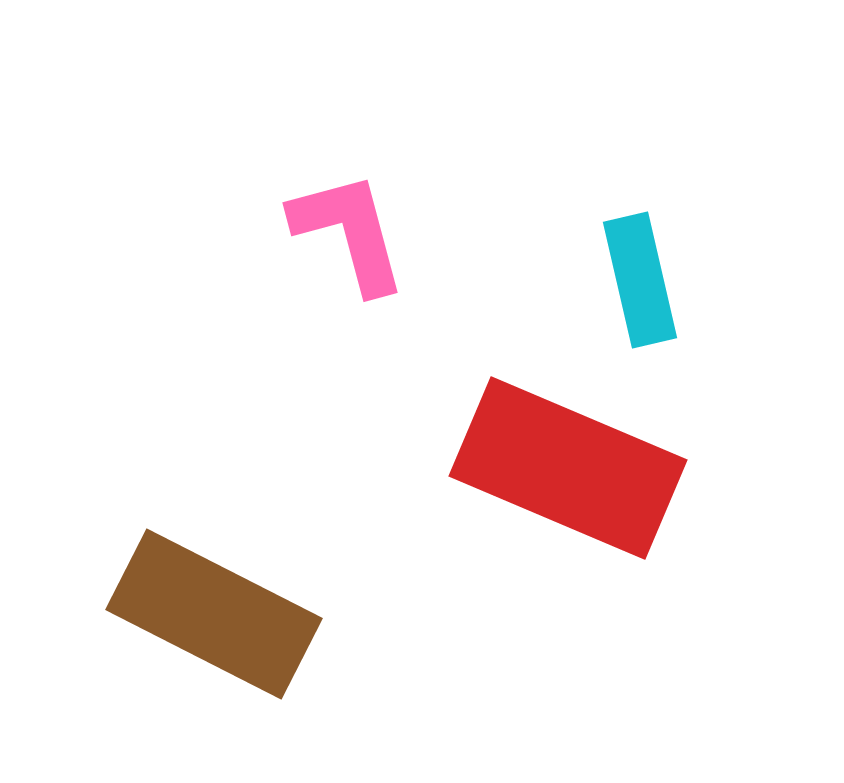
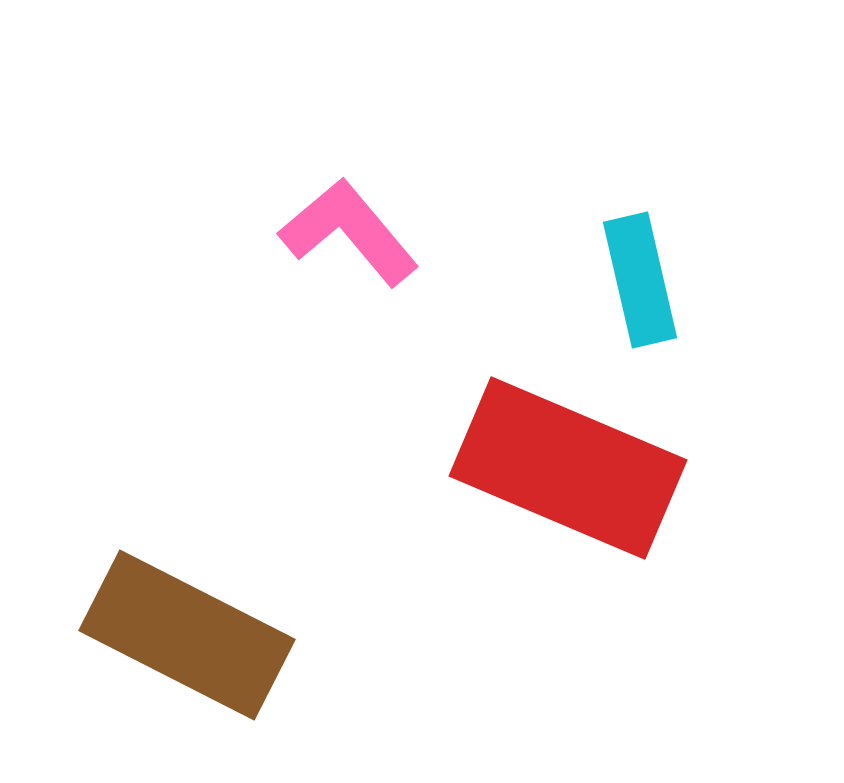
pink L-shape: rotated 25 degrees counterclockwise
brown rectangle: moved 27 px left, 21 px down
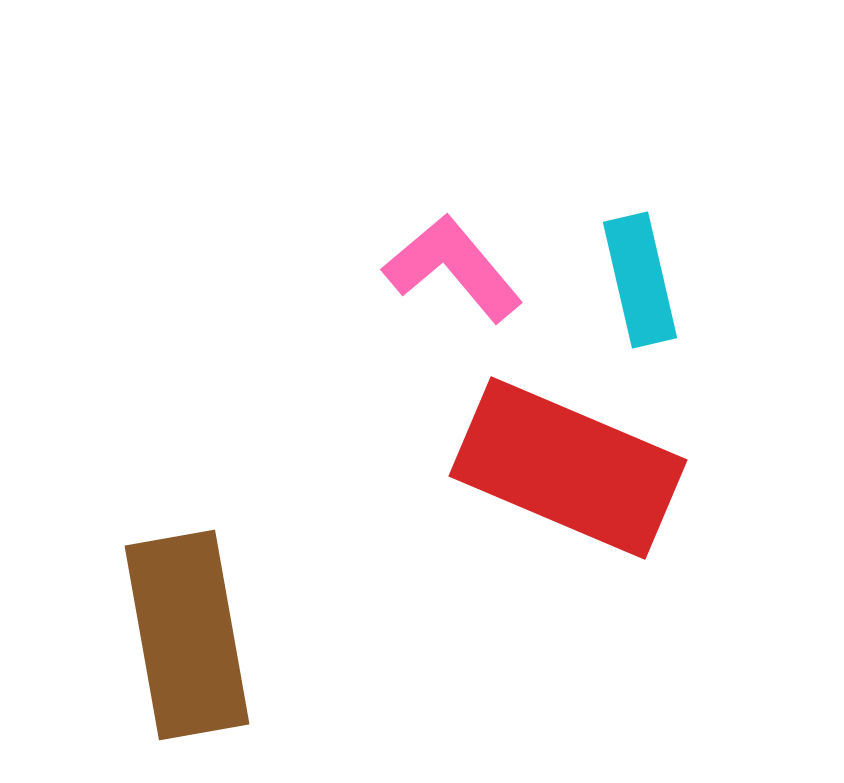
pink L-shape: moved 104 px right, 36 px down
brown rectangle: rotated 53 degrees clockwise
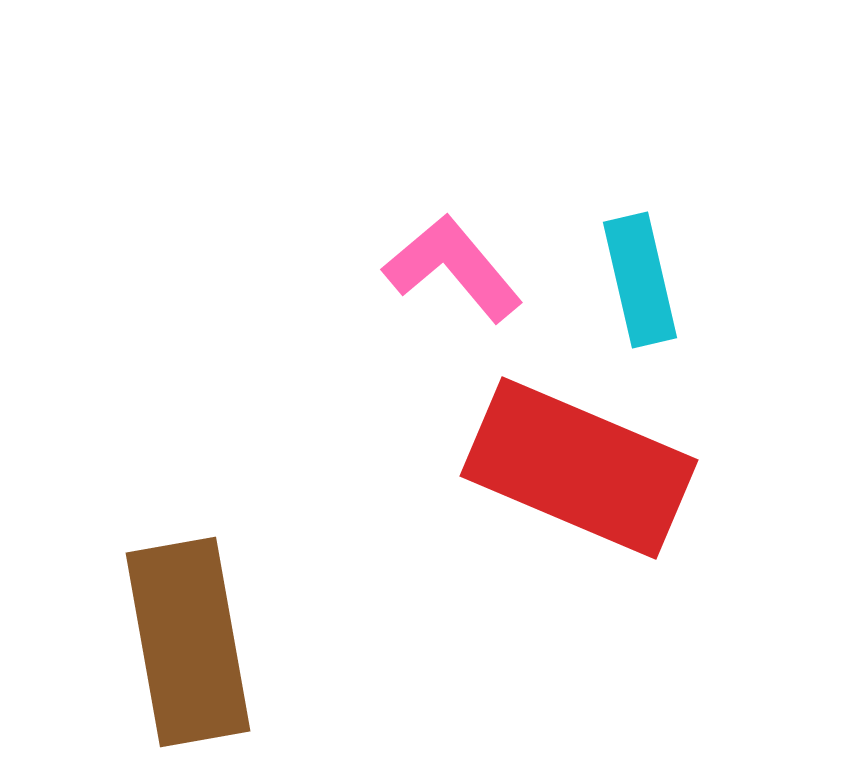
red rectangle: moved 11 px right
brown rectangle: moved 1 px right, 7 px down
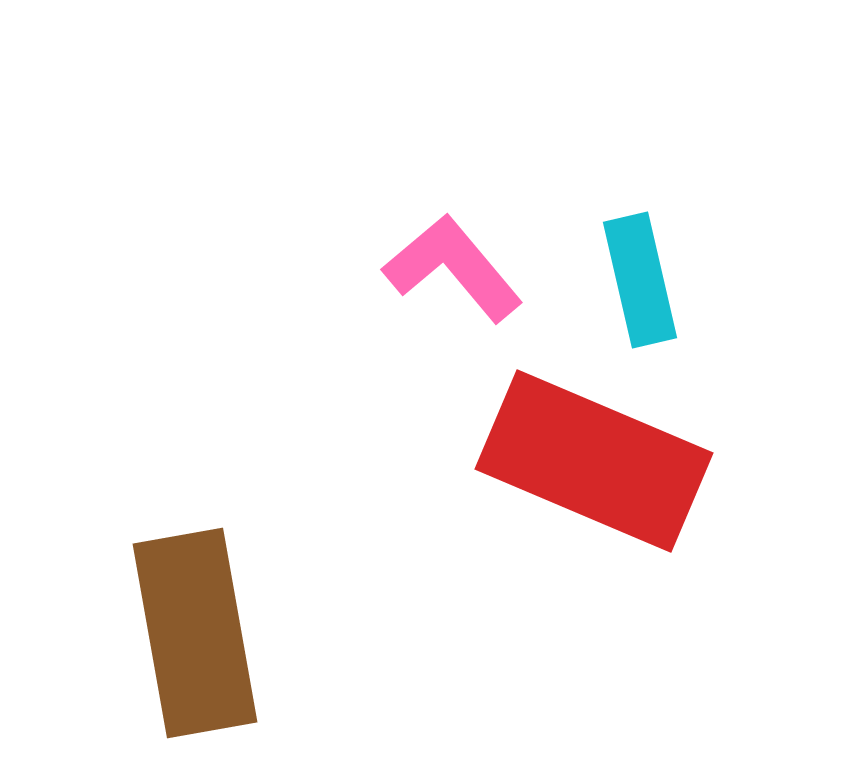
red rectangle: moved 15 px right, 7 px up
brown rectangle: moved 7 px right, 9 px up
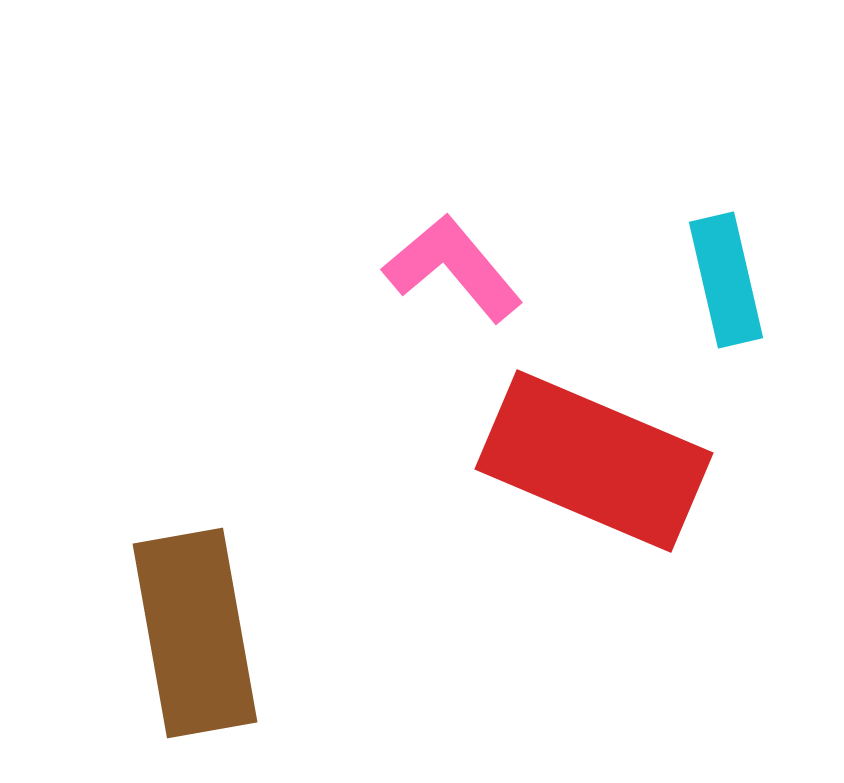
cyan rectangle: moved 86 px right
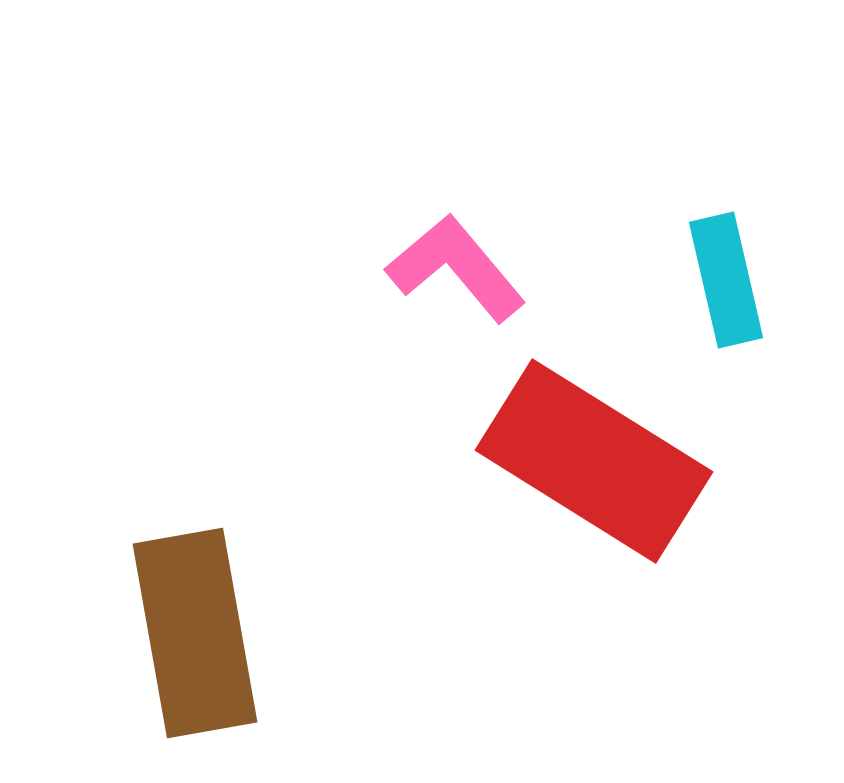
pink L-shape: moved 3 px right
red rectangle: rotated 9 degrees clockwise
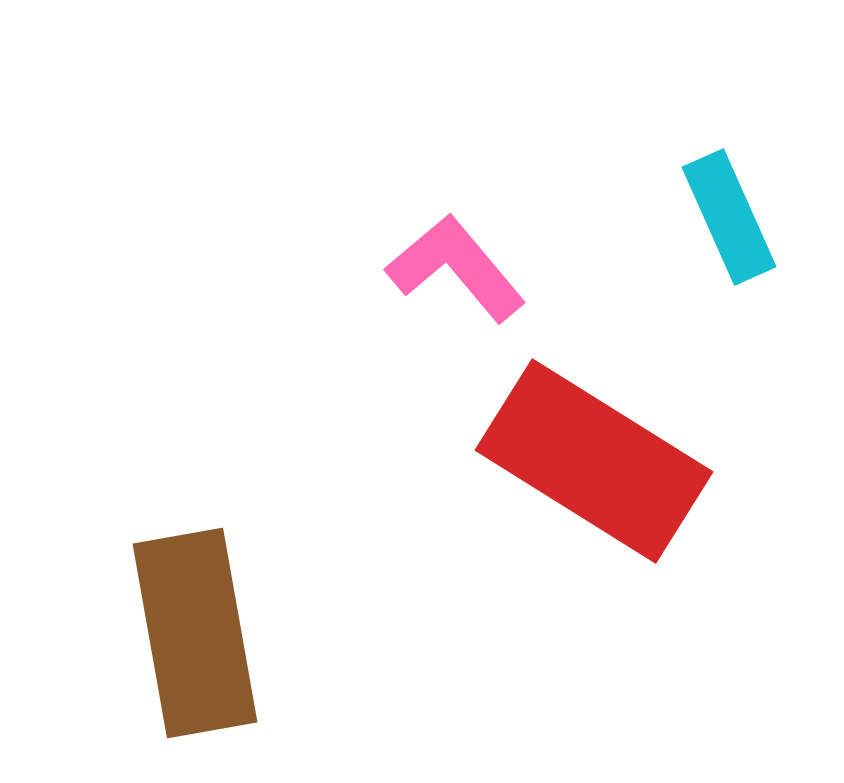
cyan rectangle: moved 3 px right, 63 px up; rotated 11 degrees counterclockwise
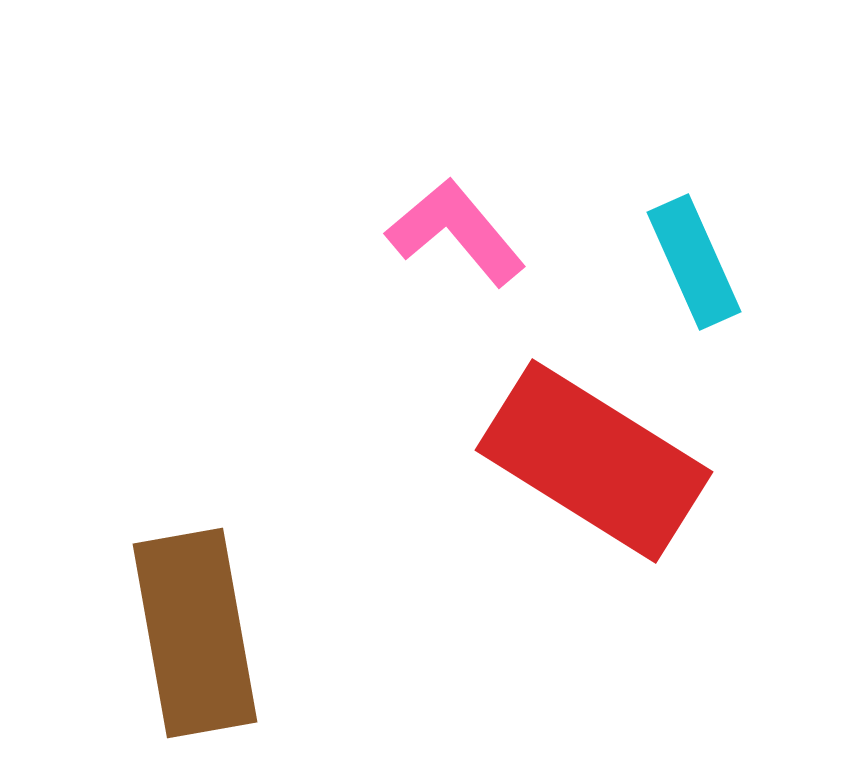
cyan rectangle: moved 35 px left, 45 px down
pink L-shape: moved 36 px up
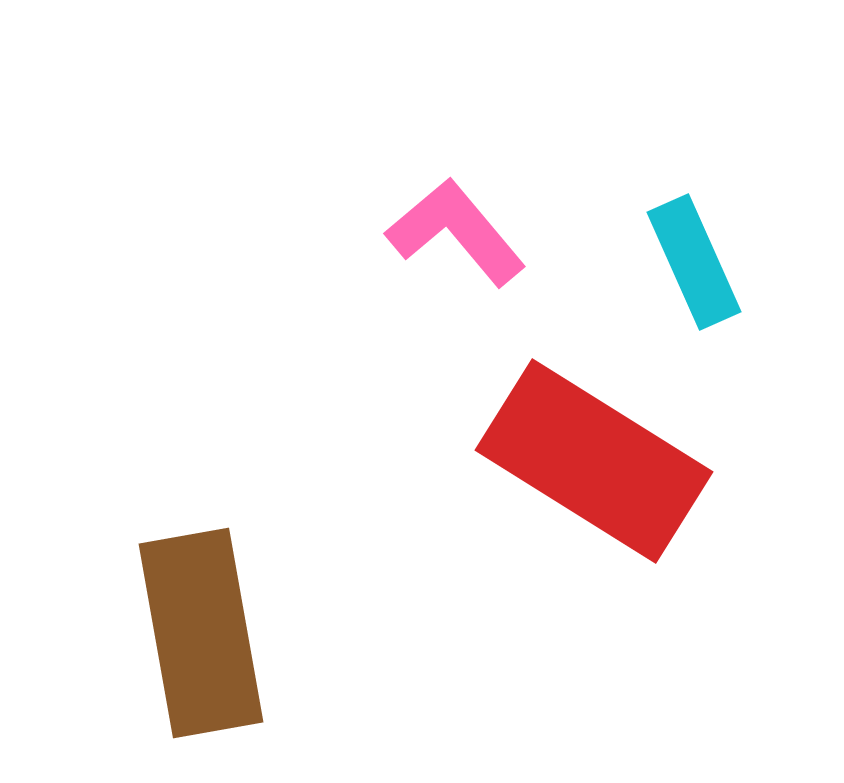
brown rectangle: moved 6 px right
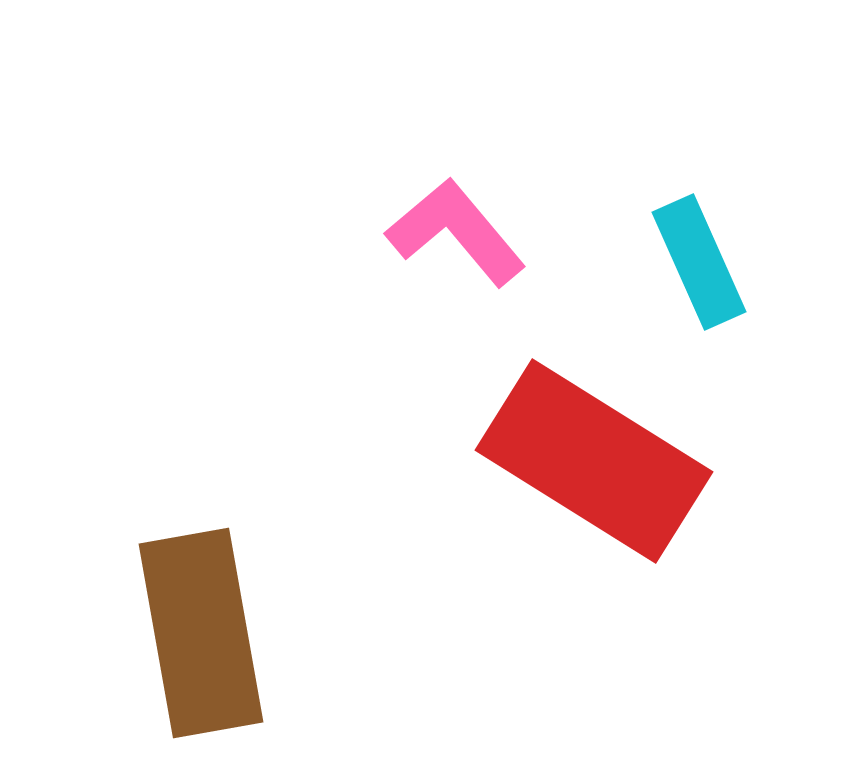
cyan rectangle: moved 5 px right
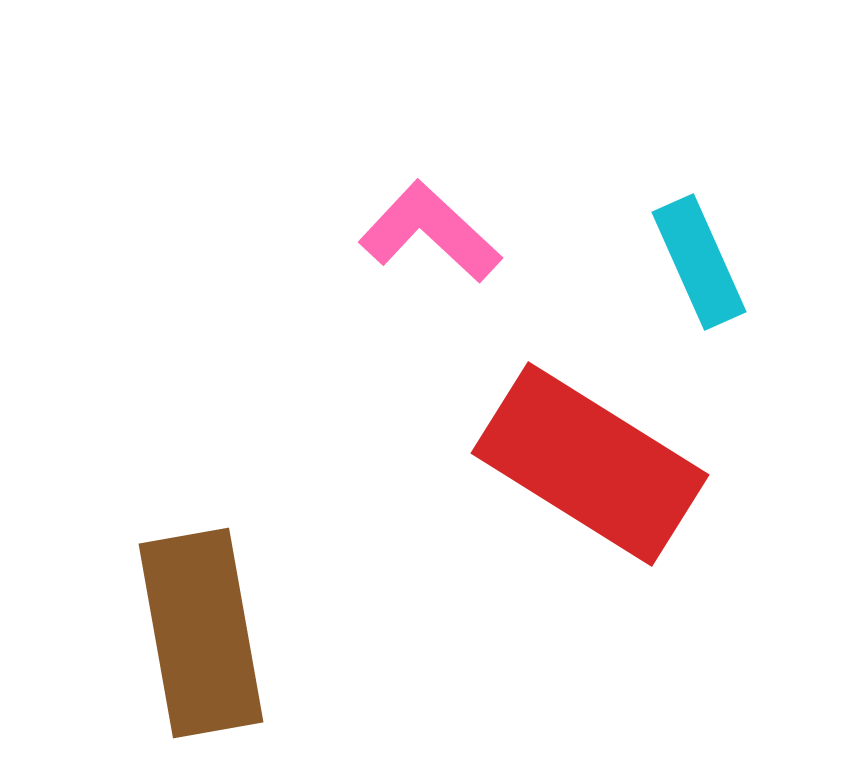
pink L-shape: moved 26 px left; rotated 7 degrees counterclockwise
red rectangle: moved 4 px left, 3 px down
